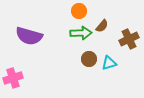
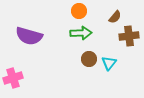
brown semicircle: moved 13 px right, 9 px up
brown cross: moved 3 px up; rotated 18 degrees clockwise
cyan triangle: rotated 35 degrees counterclockwise
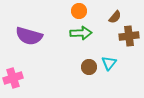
brown circle: moved 8 px down
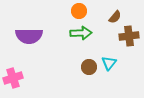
purple semicircle: rotated 16 degrees counterclockwise
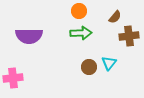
pink cross: rotated 12 degrees clockwise
